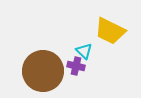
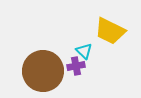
purple cross: rotated 24 degrees counterclockwise
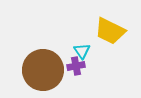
cyan triangle: moved 2 px left; rotated 12 degrees clockwise
brown circle: moved 1 px up
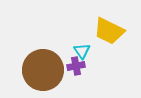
yellow trapezoid: moved 1 px left
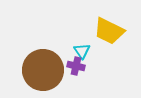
purple cross: rotated 24 degrees clockwise
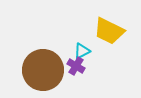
cyan triangle: rotated 36 degrees clockwise
purple cross: rotated 18 degrees clockwise
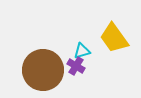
yellow trapezoid: moved 5 px right, 7 px down; rotated 28 degrees clockwise
cyan triangle: rotated 12 degrees clockwise
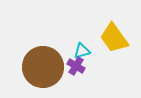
brown circle: moved 3 px up
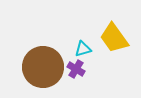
cyan triangle: moved 1 px right, 2 px up
purple cross: moved 3 px down
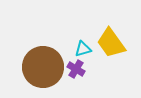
yellow trapezoid: moved 3 px left, 5 px down
